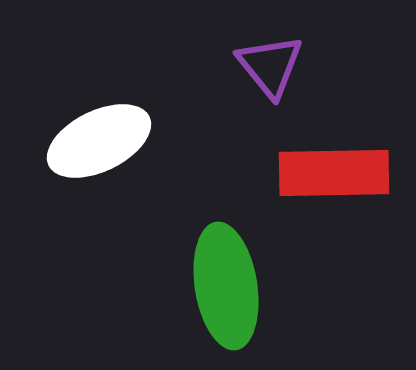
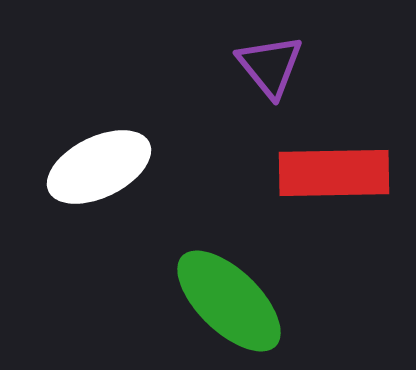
white ellipse: moved 26 px down
green ellipse: moved 3 px right, 15 px down; rotated 37 degrees counterclockwise
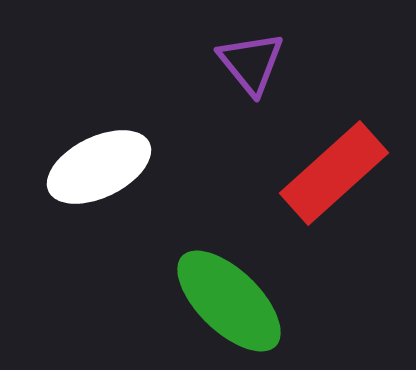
purple triangle: moved 19 px left, 3 px up
red rectangle: rotated 41 degrees counterclockwise
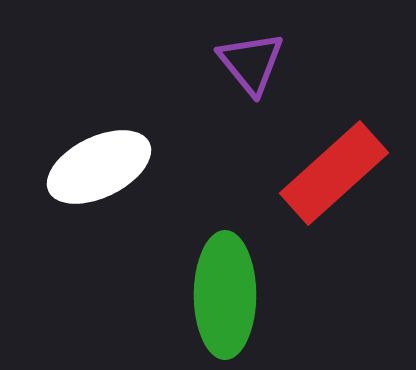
green ellipse: moved 4 px left, 6 px up; rotated 46 degrees clockwise
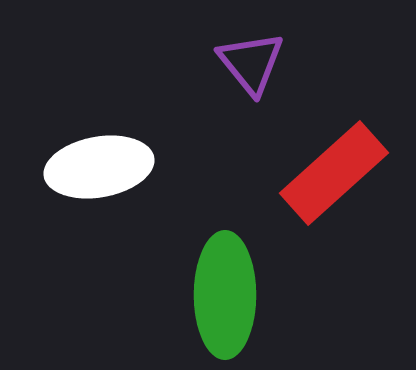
white ellipse: rotated 16 degrees clockwise
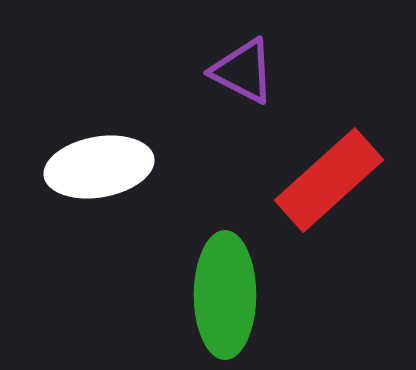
purple triangle: moved 8 px left, 8 px down; rotated 24 degrees counterclockwise
red rectangle: moved 5 px left, 7 px down
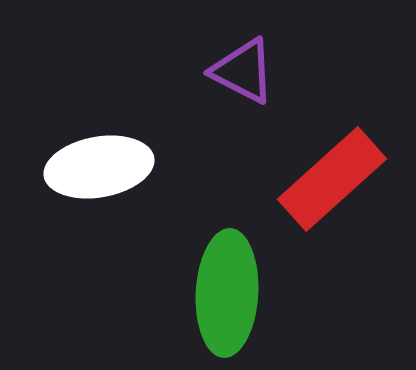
red rectangle: moved 3 px right, 1 px up
green ellipse: moved 2 px right, 2 px up; rotated 3 degrees clockwise
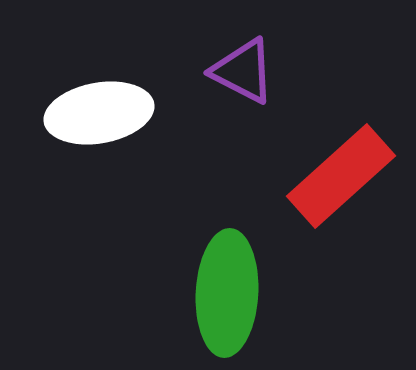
white ellipse: moved 54 px up
red rectangle: moved 9 px right, 3 px up
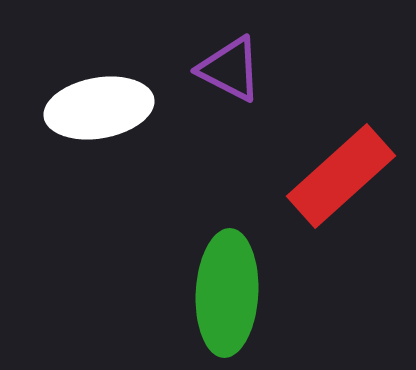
purple triangle: moved 13 px left, 2 px up
white ellipse: moved 5 px up
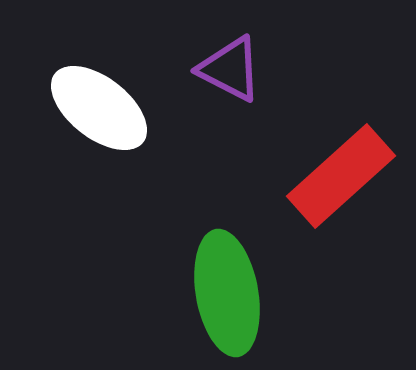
white ellipse: rotated 48 degrees clockwise
green ellipse: rotated 13 degrees counterclockwise
